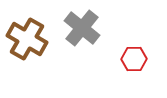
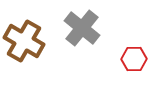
brown cross: moved 3 px left, 2 px down
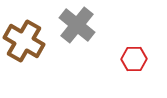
gray cross: moved 5 px left, 3 px up
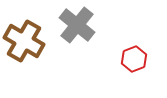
red hexagon: rotated 20 degrees counterclockwise
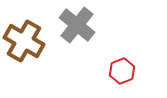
red hexagon: moved 12 px left, 12 px down
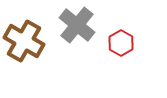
red hexagon: moved 1 px left, 28 px up; rotated 10 degrees counterclockwise
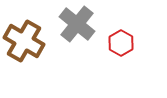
gray cross: moved 1 px up
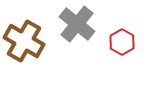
red hexagon: moved 1 px right, 1 px up
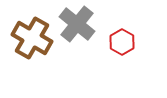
brown cross: moved 8 px right, 3 px up
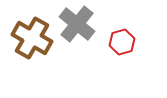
red hexagon: rotated 15 degrees clockwise
